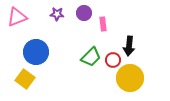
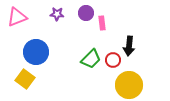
purple circle: moved 2 px right
pink rectangle: moved 1 px left, 1 px up
green trapezoid: moved 2 px down
yellow circle: moved 1 px left, 7 px down
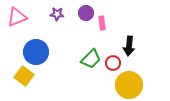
red circle: moved 3 px down
yellow square: moved 1 px left, 3 px up
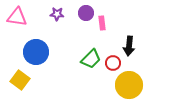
pink triangle: rotated 30 degrees clockwise
yellow square: moved 4 px left, 4 px down
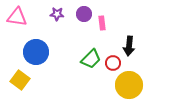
purple circle: moved 2 px left, 1 px down
